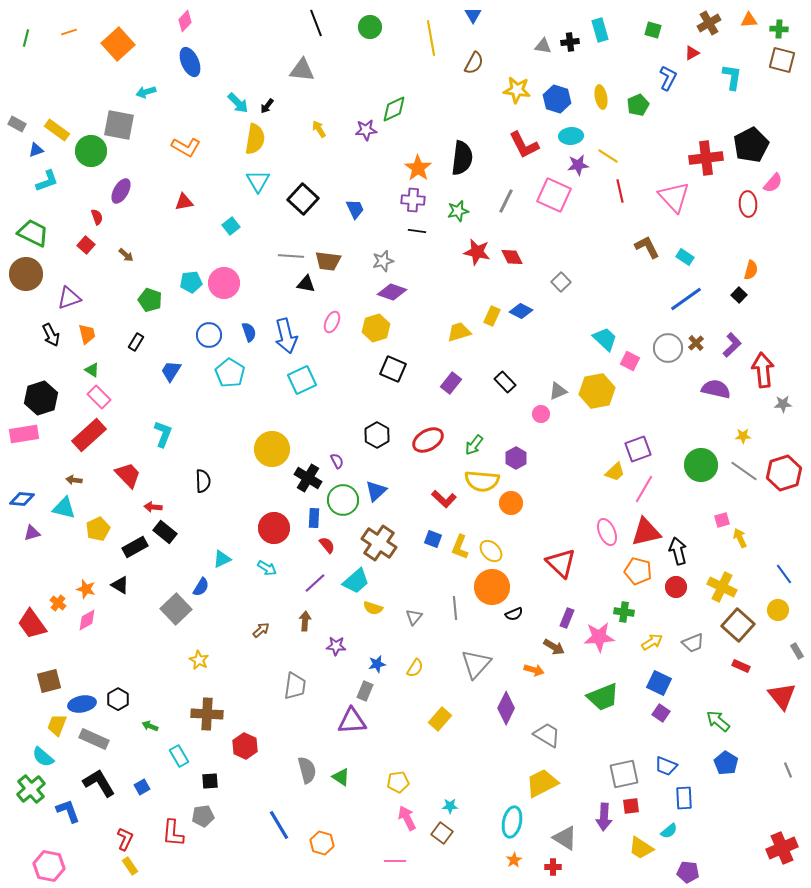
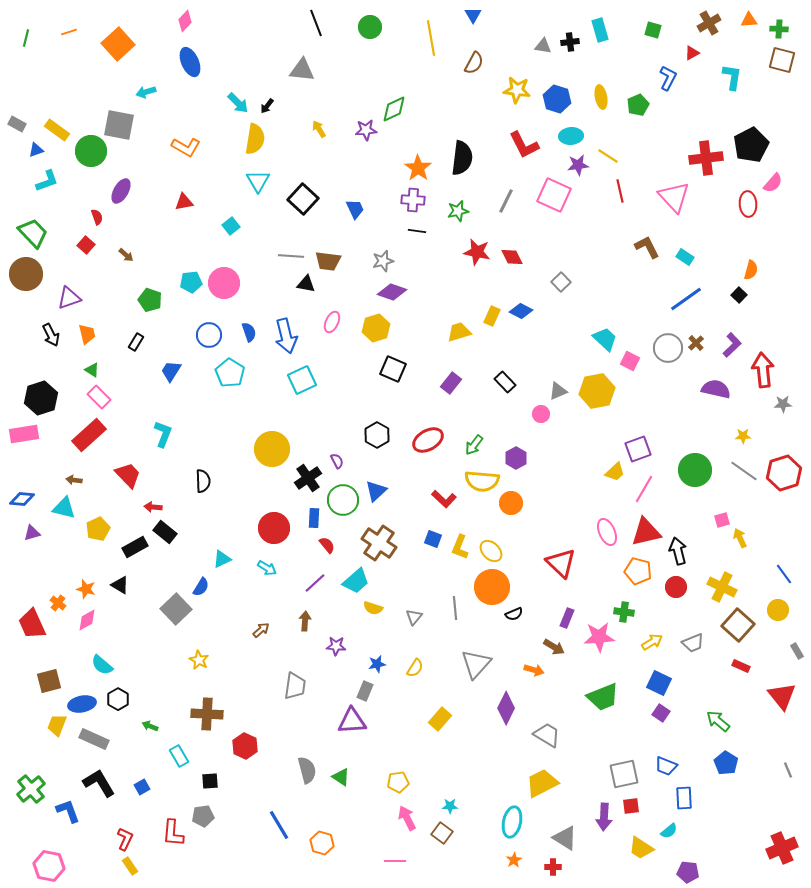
green trapezoid at (33, 233): rotated 20 degrees clockwise
green circle at (701, 465): moved 6 px left, 5 px down
black cross at (308, 478): rotated 24 degrees clockwise
red trapezoid at (32, 624): rotated 12 degrees clockwise
cyan semicircle at (43, 757): moved 59 px right, 92 px up
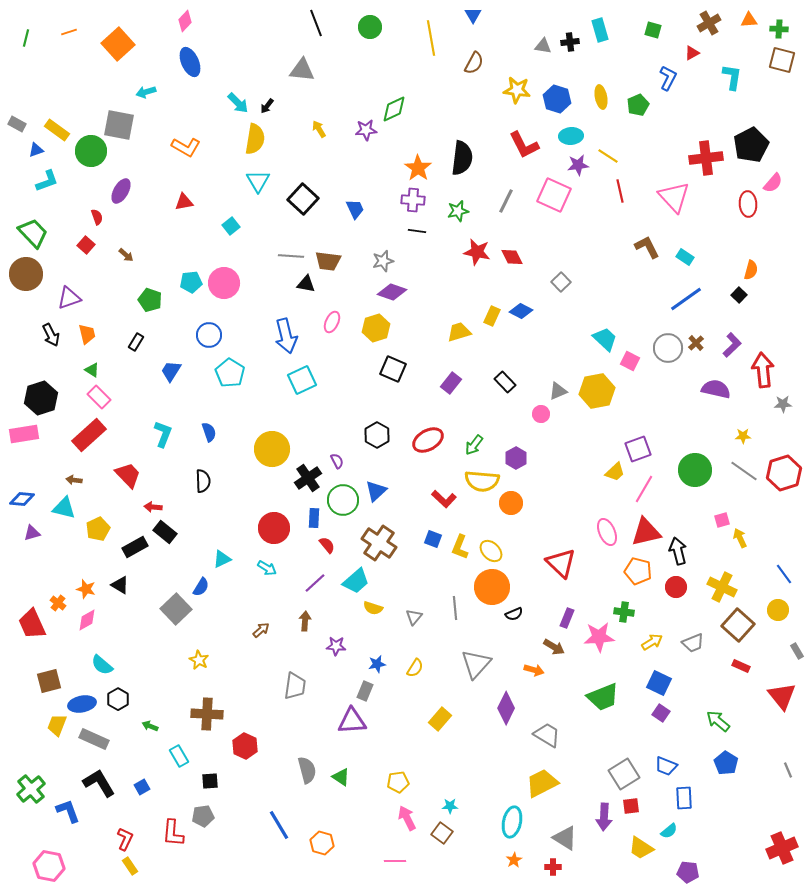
blue semicircle at (249, 332): moved 40 px left, 100 px down
gray square at (624, 774): rotated 20 degrees counterclockwise
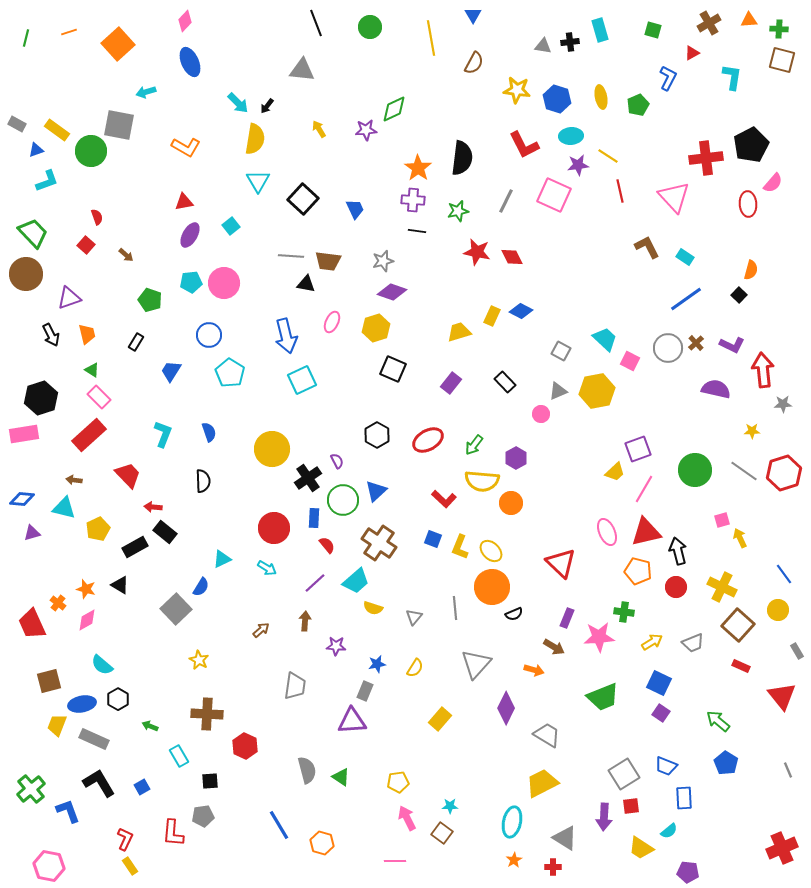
purple ellipse at (121, 191): moved 69 px right, 44 px down
gray square at (561, 282): moved 69 px down; rotated 18 degrees counterclockwise
purple L-shape at (732, 345): rotated 70 degrees clockwise
yellow star at (743, 436): moved 9 px right, 5 px up
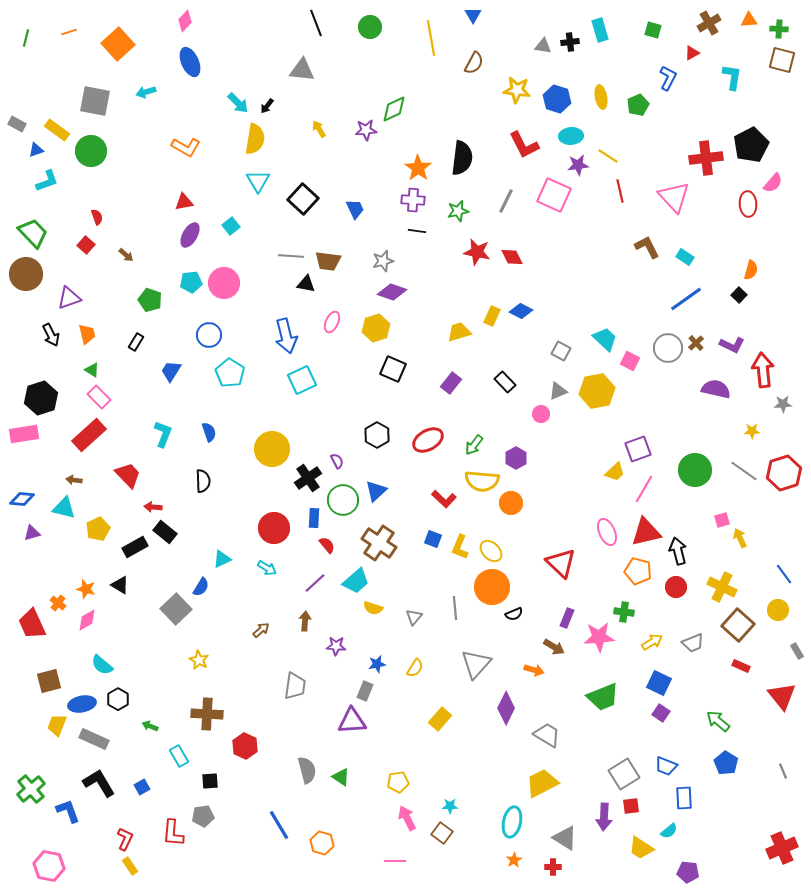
gray square at (119, 125): moved 24 px left, 24 px up
gray line at (788, 770): moved 5 px left, 1 px down
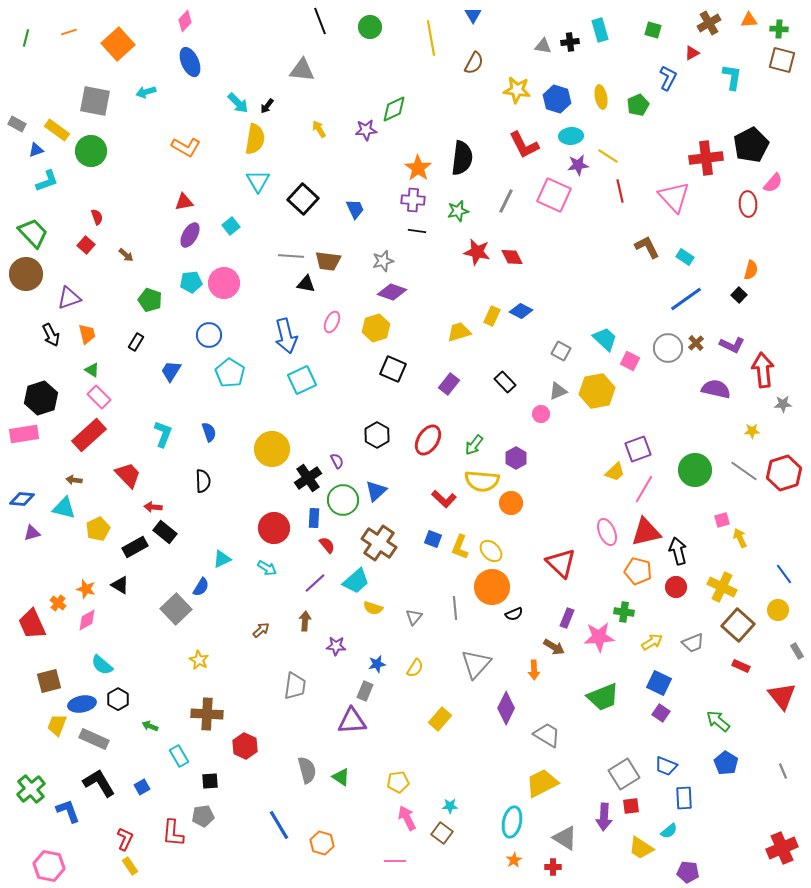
black line at (316, 23): moved 4 px right, 2 px up
purple rectangle at (451, 383): moved 2 px left, 1 px down
red ellipse at (428, 440): rotated 28 degrees counterclockwise
orange arrow at (534, 670): rotated 72 degrees clockwise
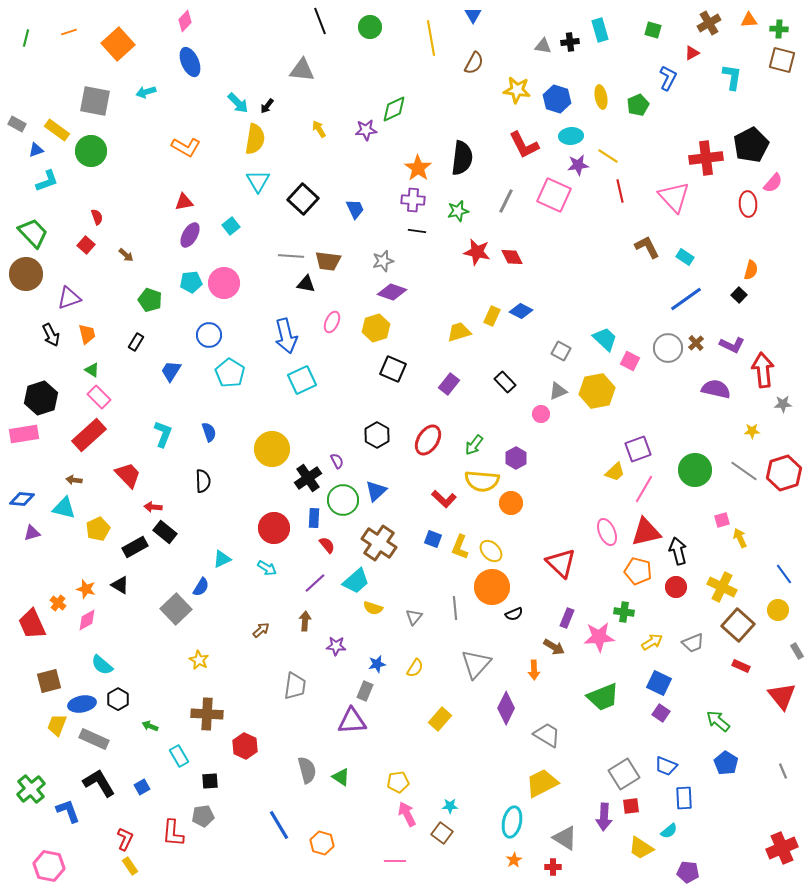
pink arrow at (407, 818): moved 4 px up
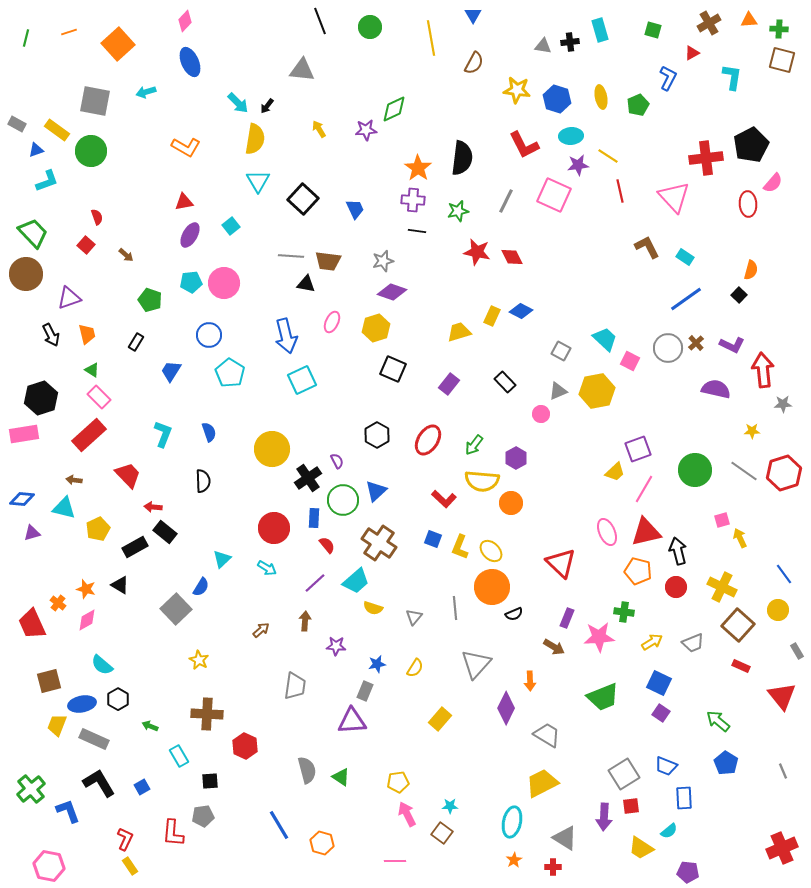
cyan triangle at (222, 559): rotated 18 degrees counterclockwise
orange arrow at (534, 670): moved 4 px left, 11 px down
